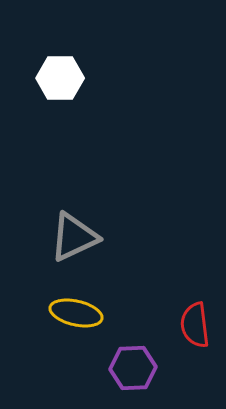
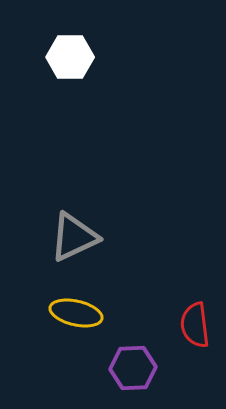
white hexagon: moved 10 px right, 21 px up
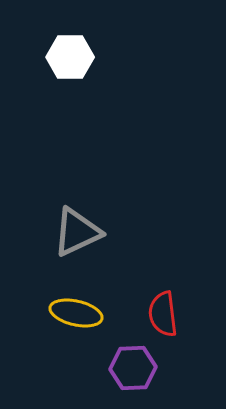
gray triangle: moved 3 px right, 5 px up
red semicircle: moved 32 px left, 11 px up
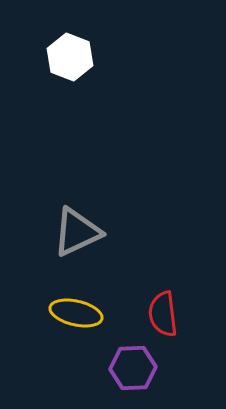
white hexagon: rotated 21 degrees clockwise
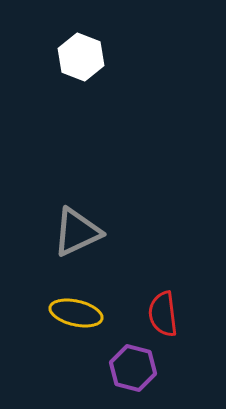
white hexagon: moved 11 px right
purple hexagon: rotated 18 degrees clockwise
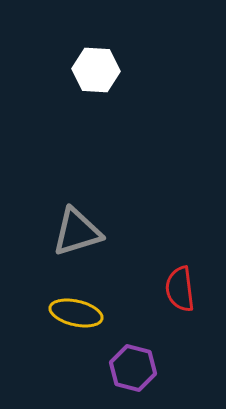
white hexagon: moved 15 px right, 13 px down; rotated 18 degrees counterclockwise
gray triangle: rotated 8 degrees clockwise
red semicircle: moved 17 px right, 25 px up
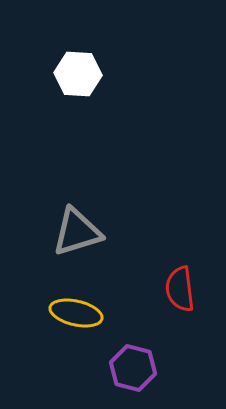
white hexagon: moved 18 px left, 4 px down
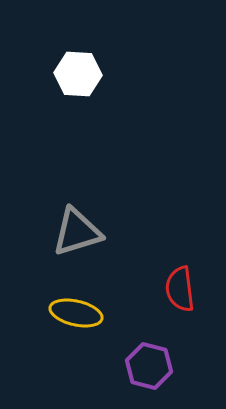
purple hexagon: moved 16 px right, 2 px up
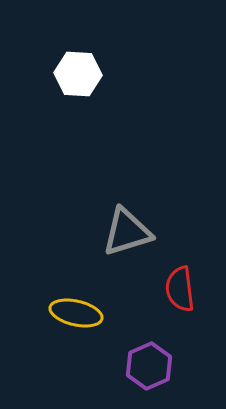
gray triangle: moved 50 px right
purple hexagon: rotated 21 degrees clockwise
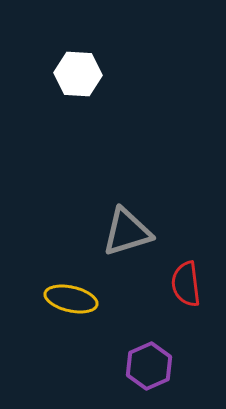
red semicircle: moved 6 px right, 5 px up
yellow ellipse: moved 5 px left, 14 px up
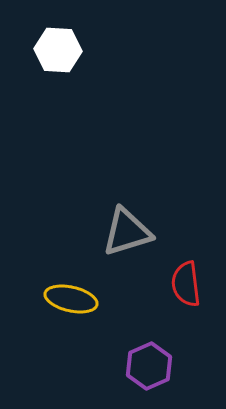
white hexagon: moved 20 px left, 24 px up
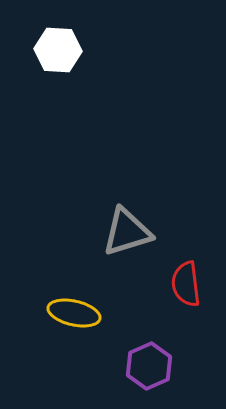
yellow ellipse: moved 3 px right, 14 px down
